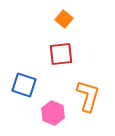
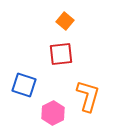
orange square: moved 1 px right, 2 px down
pink hexagon: rotated 10 degrees clockwise
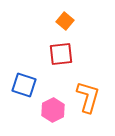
orange L-shape: moved 1 px down
pink hexagon: moved 3 px up
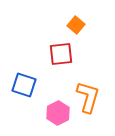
orange square: moved 11 px right, 4 px down
pink hexagon: moved 5 px right, 3 px down
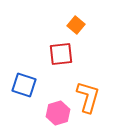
pink hexagon: rotated 10 degrees clockwise
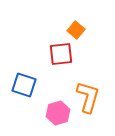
orange square: moved 5 px down
